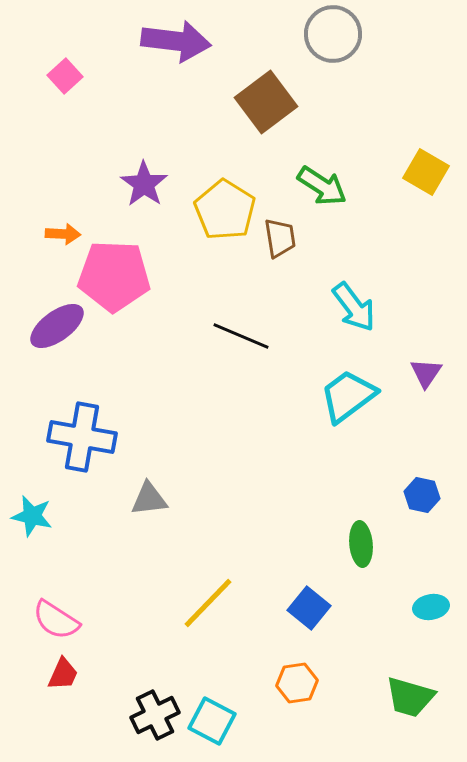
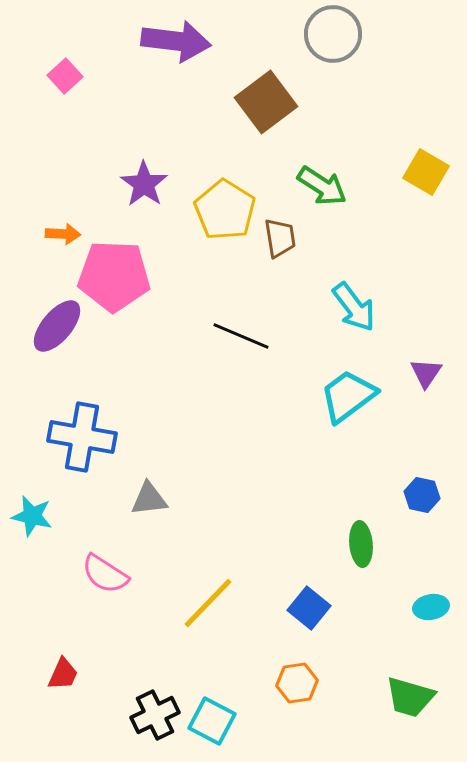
purple ellipse: rotated 14 degrees counterclockwise
pink semicircle: moved 49 px right, 46 px up
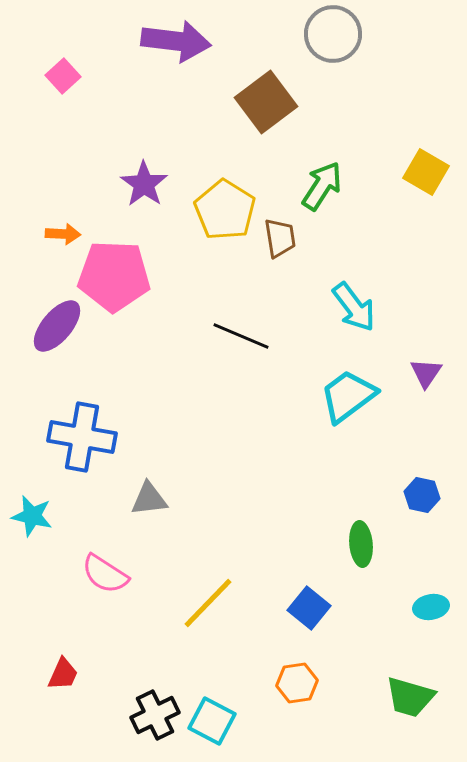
pink square: moved 2 px left
green arrow: rotated 90 degrees counterclockwise
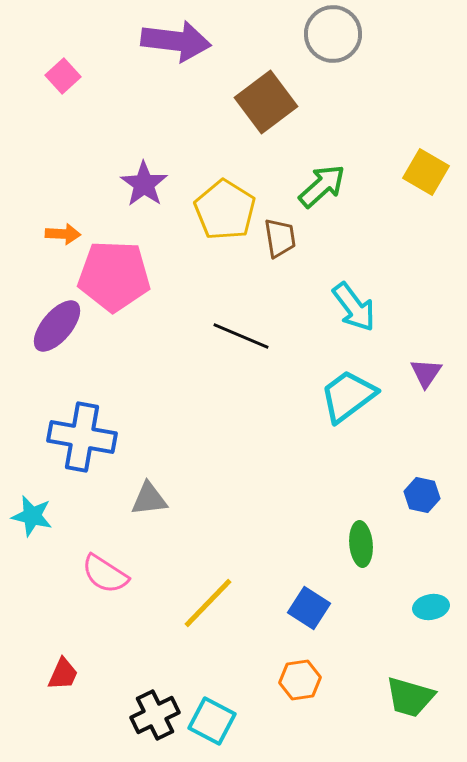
green arrow: rotated 15 degrees clockwise
blue square: rotated 6 degrees counterclockwise
orange hexagon: moved 3 px right, 3 px up
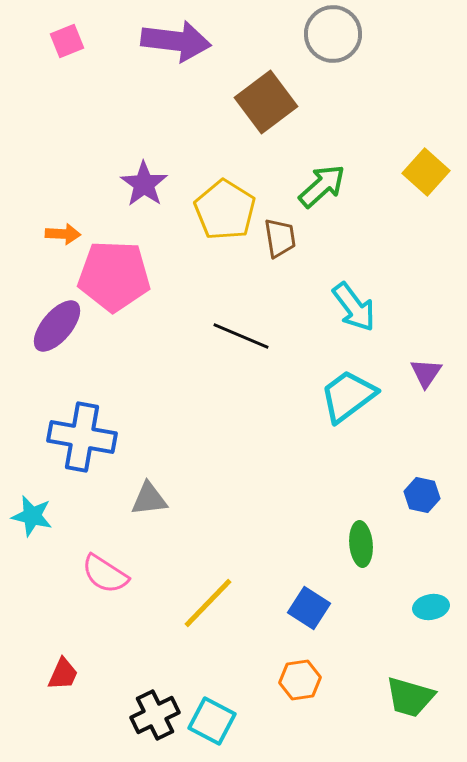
pink square: moved 4 px right, 35 px up; rotated 20 degrees clockwise
yellow square: rotated 12 degrees clockwise
